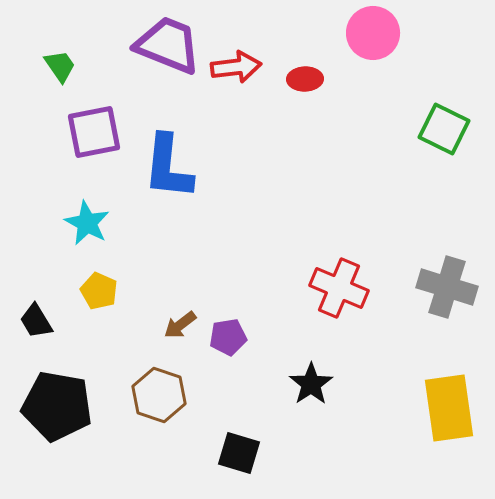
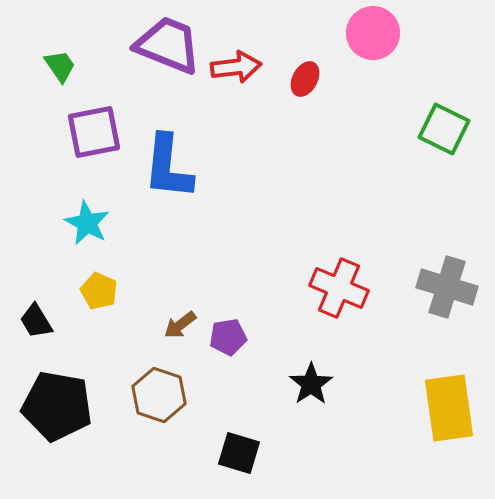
red ellipse: rotated 60 degrees counterclockwise
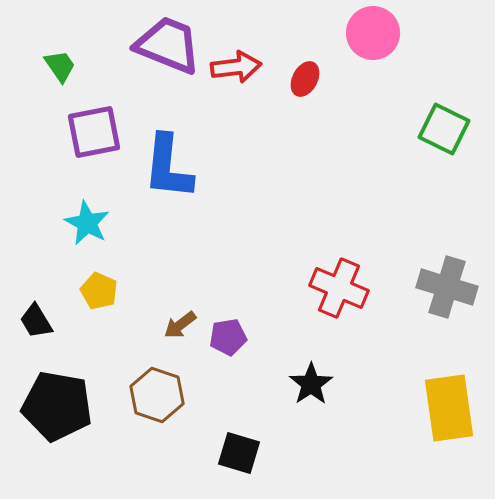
brown hexagon: moved 2 px left
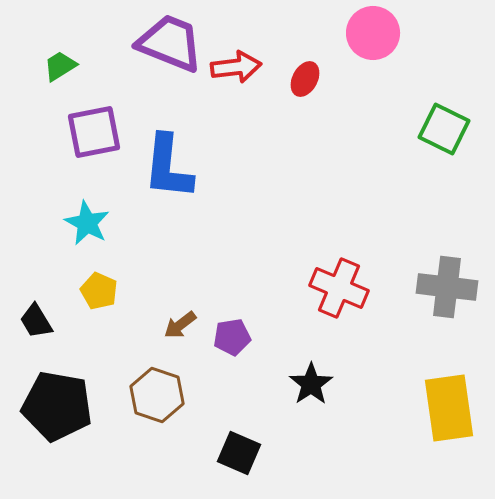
purple trapezoid: moved 2 px right, 2 px up
green trapezoid: rotated 87 degrees counterclockwise
gray cross: rotated 10 degrees counterclockwise
purple pentagon: moved 4 px right
black square: rotated 6 degrees clockwise
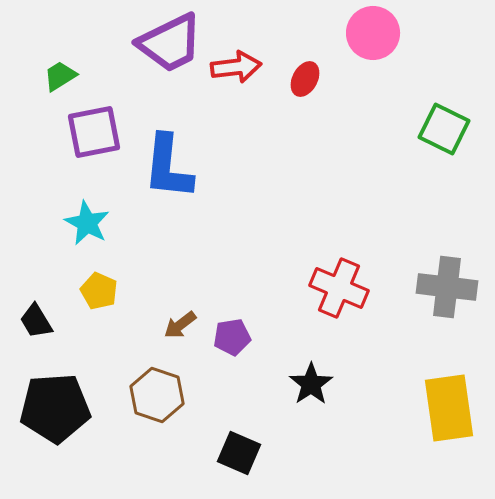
purple trapezoid: rotated 132 degrees clockwise
green trapezoid: moved 10 px down
black pentagon: moved 2 px left, 2 px down; rotated 14 degrees counterclockwise
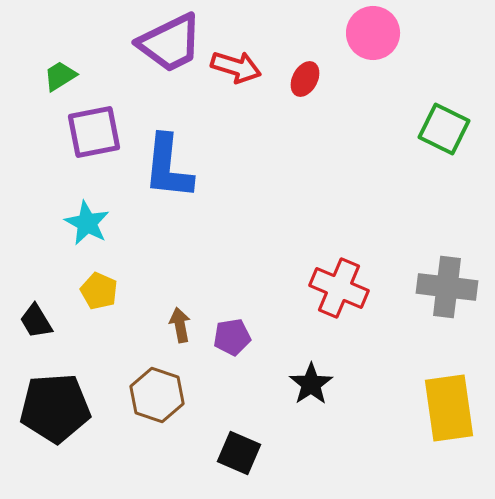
red arrow: rotated 24 degrees clockwise
brown arrow: rotated 116 degrees clockwise
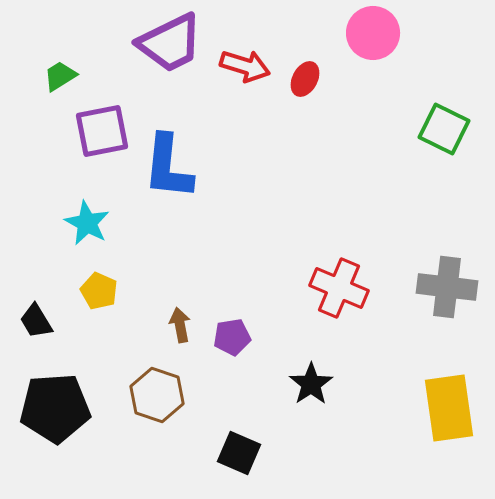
red arrow: moved 9 px right, 1 px up
purple square: moved 8 px right, 1 px up
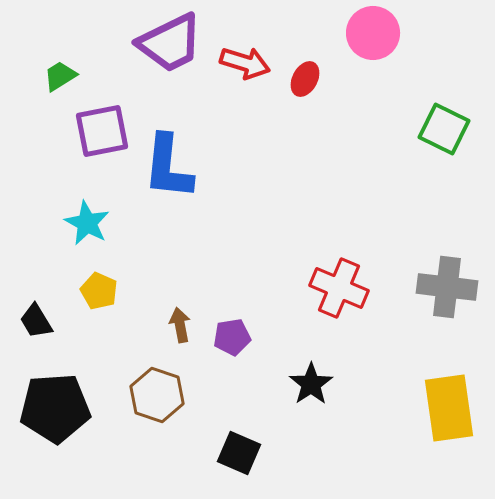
red arrow: moved 3 px up
